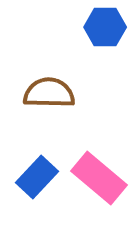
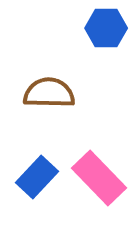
blue hexagon: moved 1 px right, 1 px down
pink rectangle: rotated 6 degrees clockwise
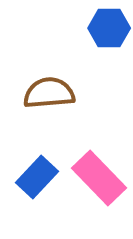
blue hexagon: moved 3 px right
brown semicircle: rotated 6 degrees counterclockwise
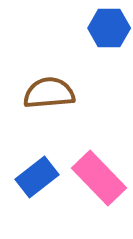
blue rectangle: rotated 9 degrees clockwise
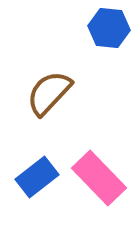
blue hexagon: rotated 6 degrees clockwise
brown semicircle: rotated 42 degrees counterclockwise
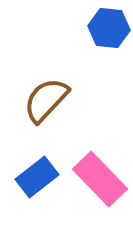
brown semicircle: moved 3 px left, 7 px down
pink rectangle: moved 1 px right, 1 px down
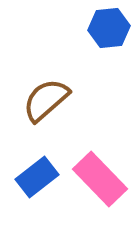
blue hexagon: rotated 12 degrees counterclockwise
brown semicircle: rotated 6 degrees clockwise
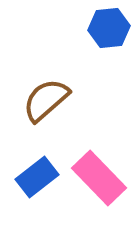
pink rectangle: moved 1 px left, 1 px up
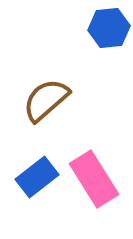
pink rectangle: moved 5 px left, 1 px down; rotated 12 degrees clockwise
